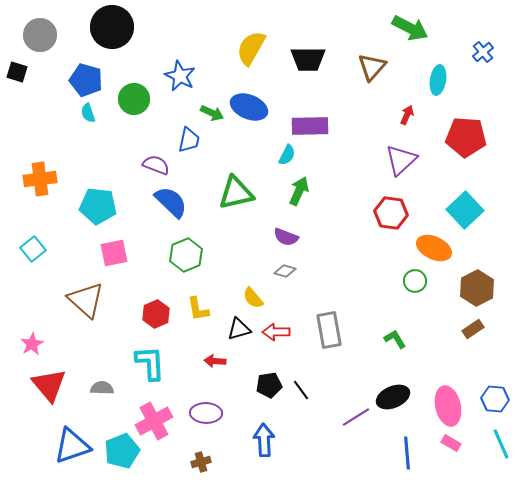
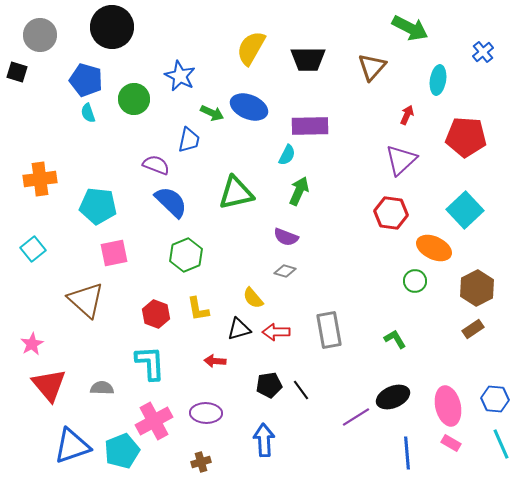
red hexagon at (156, 314): rotated 16 degrees counterclockwise
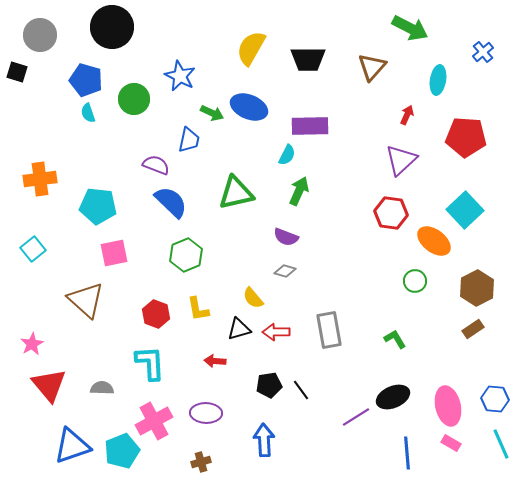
orange ellipse at (434, 248): moved 7 px up; rotated 12 degrees clockwise
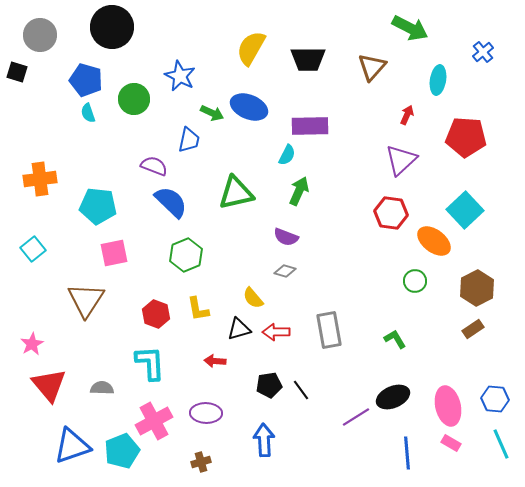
purple semicircle at (156, 165): moved 2 px left, 1 px down
brown triangle at (86, 300): rotated 21 degrees clockwise
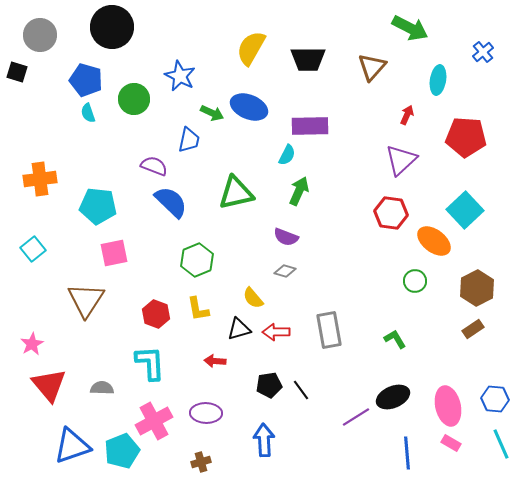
green hexagon at (186, 255): moved 11 px right, 5 px down
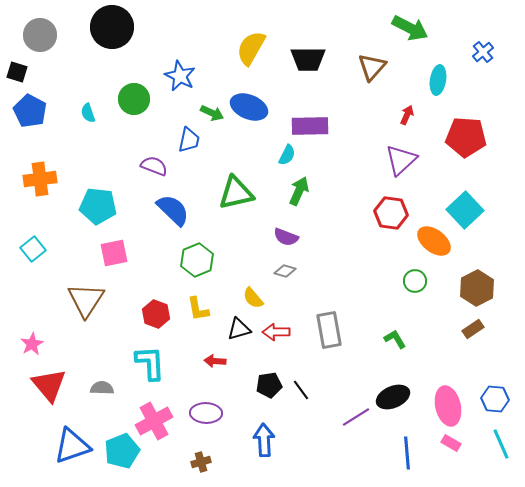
blue pentagon at (86, 80): moved 56 px left, 31 px down; rotated 12 degrees clockwise
blue semicircle at (171, 202): moved 2 px right, 8 px down
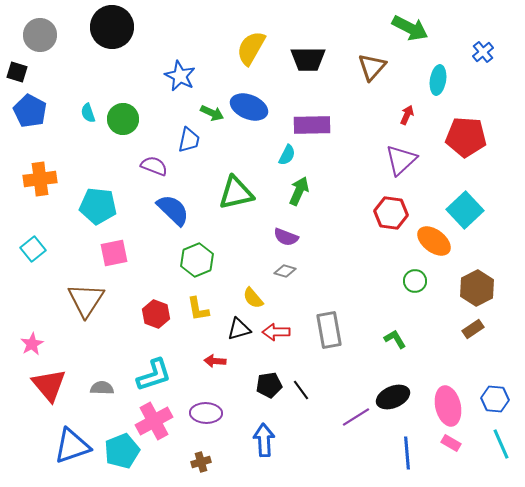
green circle at (134, 99): moved 11 px left, 20 px down
purple rectangle at (310, 126): moved 2 px right, 1 px up
cyan L-shape at (150, 363): moved 4 px right, 12 px down; rotated 75 degrees clockwise
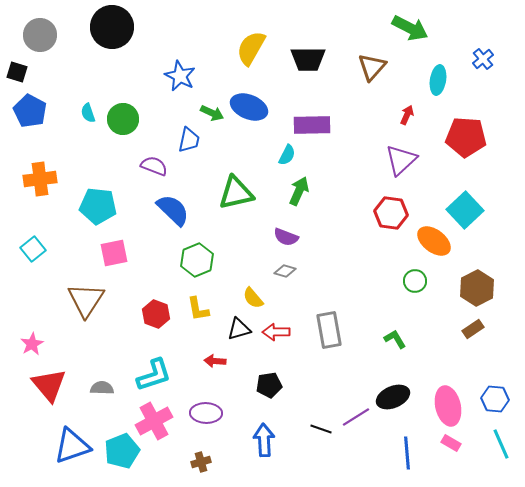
blue cross at (483, 52): moved 7 px down
black line at (301, 390): moved 20 px right, 39 px down; rotated 35 degrees counterclockwise
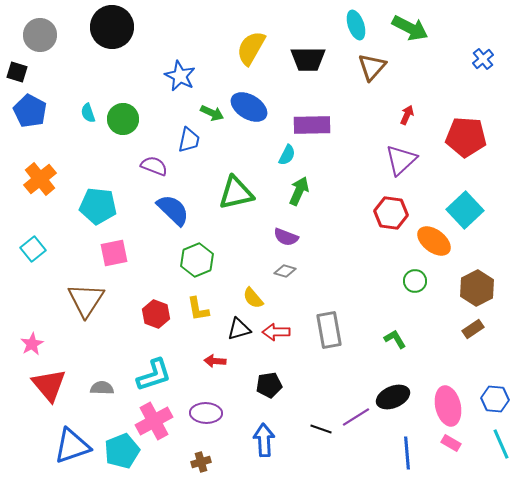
cyan ellipse at (438, 80): moved 82 px left, 55 px up; rotated 28 degrees counterclockwise
blue ellipse at (249, 107): rotated 9 degrees clockwise
orange cross at (40, 179): rotated 32 degrees counterclockwise
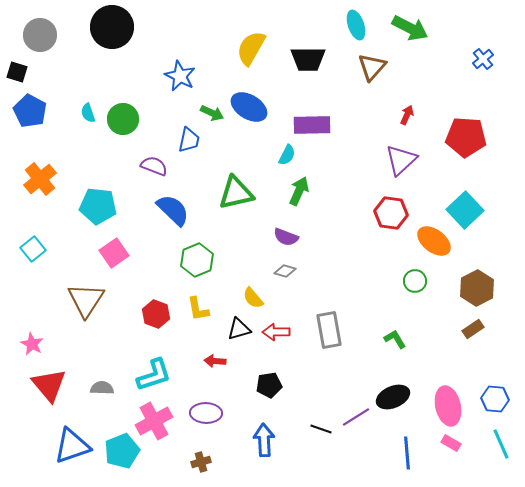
pink square at (114, 253): rotated 24 degrees counterclockwise
pink star at (32, 344): rotated 15 degrees counterclockwise
